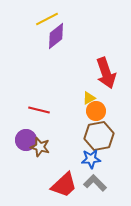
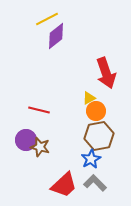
blue star: rotated 24 degrees counterclockwise
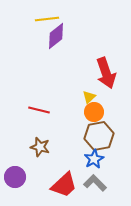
yellow line: rotated 20 degrees clockwise
yellow triangle: moved 1 px up; rotated 16 degrees counterclockwise
orange circle: moved 2 px left, 1 px down
purple circle: moved 11 px left, 37 px down
blue star: moved 3 px right
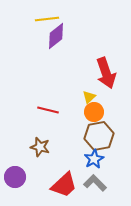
red line: moved 9 px right
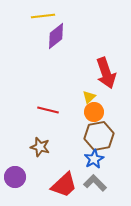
yellow line: moved 4 px left, 3 px up
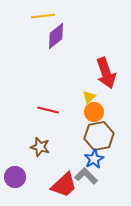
gray L-shape: moved 9 px left, 7 px up
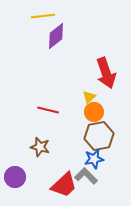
blue star: rotated 18 degrees clockwise
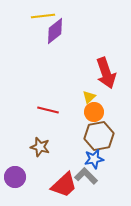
purple diamond: moved 1 px left, 5 px up
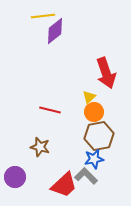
red line: moved 2 px right
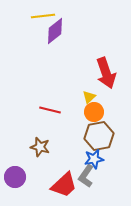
gray L-shape: rotated 100 degrees counterclockwise
